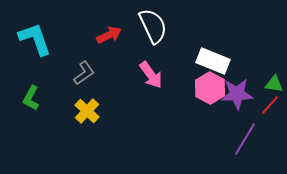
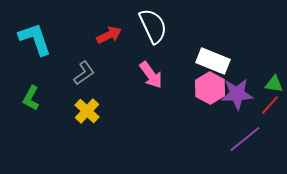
purple line: rotated 20 degrees clockwise
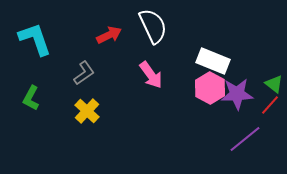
green triangle: rotated 30 degrees clockwise
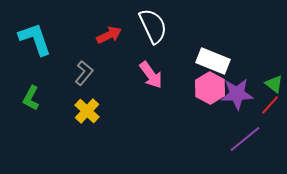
gray L-shape: rotated 15 degrees counterclockwise
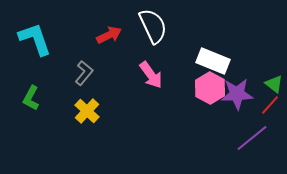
purple line: moved 7 px right, 1 px up
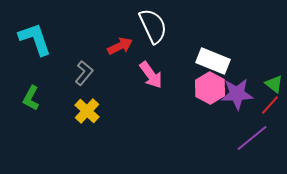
red arrow: moved 11 px right, 11 px down
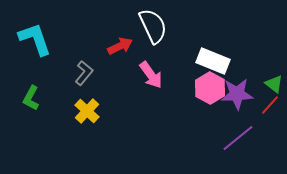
purple line: moved 14 px left
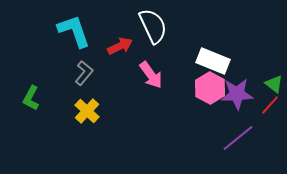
cyan L-shape: moved 39 px right, 8 px up
